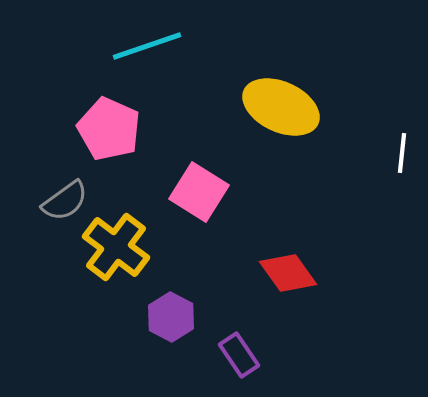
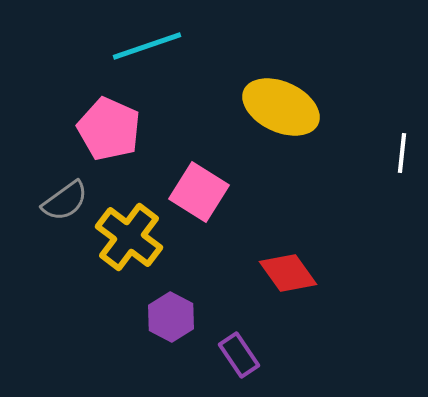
yellow cross: moved 13 px right, 10 px up
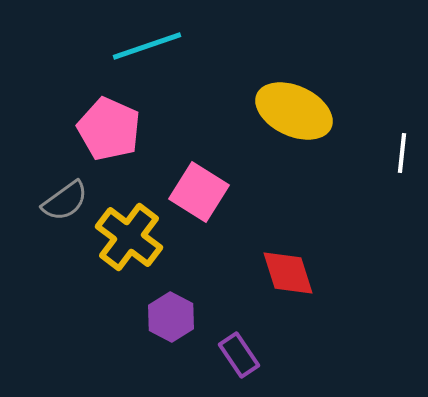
yellow ellipse: moved 13 px right, 4 px down
red diamond: rotated 18 degrees clockwise
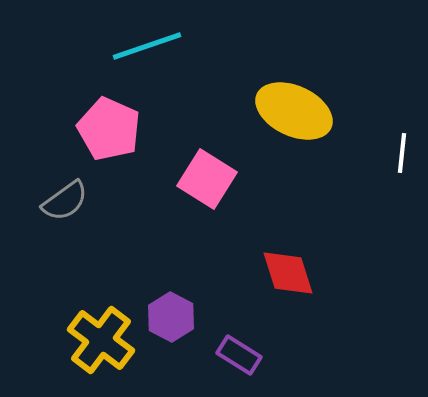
pink square: moved 8 px right, 13 px up
yellow cross: moved 28 px left, 103 px down
purple rectangle: rotated 24 degrees counterclockwise
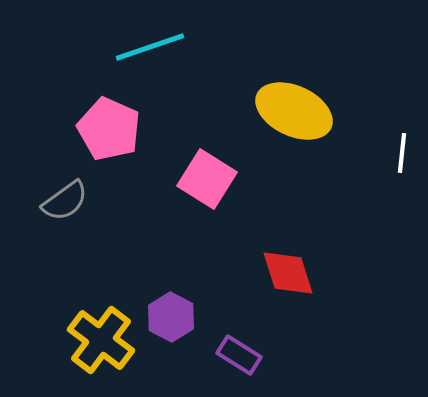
cyan line: moved 3 px right, 1 px down
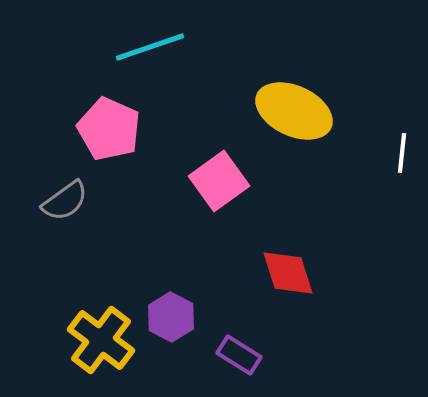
pink square: moved 12 px right, 2 px down; rotated 22 degrees clockwise
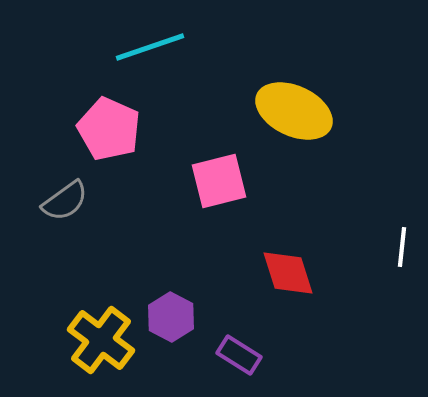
white line: moved 94 px down
pink square: rotated 22 degrees clockwise
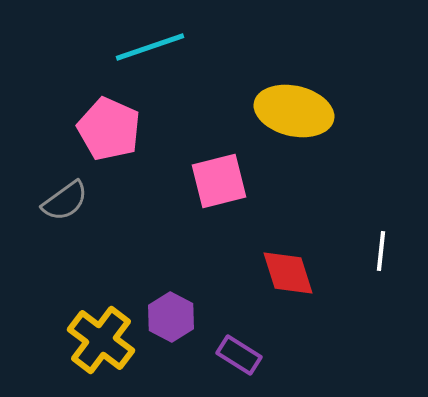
yellow ellipse: rotated 12 degrees counterclockwise
white line: moved 21 px left, 4 px down
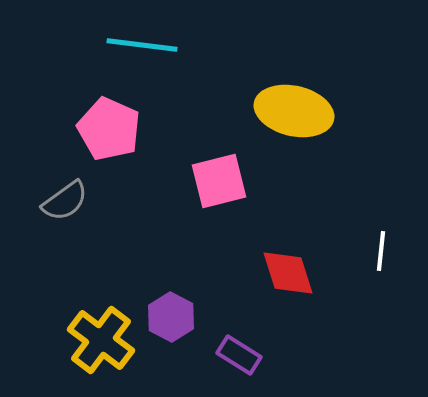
cyan line: moved 8 px left, 2 px up; rotated 26 degrees clockwise
